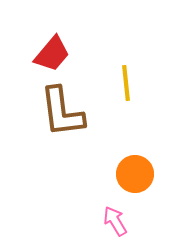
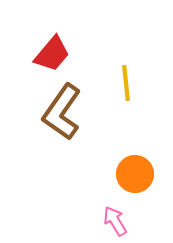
brown L-shape: rotated 42 degrees clockwise
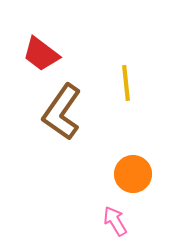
red trapezoid: moved 11 px left; rotated 87 degrees clockwise
orange circle: moved 2 px left
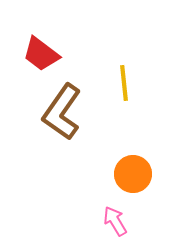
yellow line: moved 2 px left
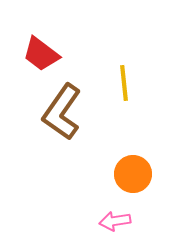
pink arrow: rotated 68 degrees counterclockwise
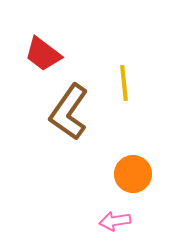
red trapezoid: moved 2 px right
brown L-shape: moved 7 px right
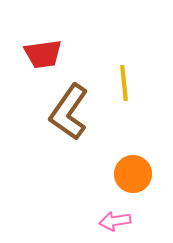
red trapezoid: rotated 45 degrees counterclockwise
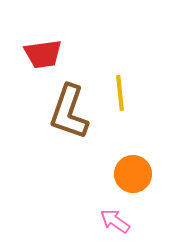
yellow line: moved 4 px left, 10 px down
brown L-shape: rotated 16 degrees counterclockwise
pink arrow: rotated 44 degrees clockwise
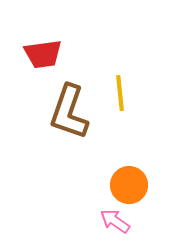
orange circle: moved 4 px left, 11 px down
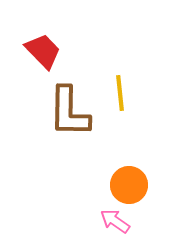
red trapezoid: moved 3 px up; rotated 126 degrees counterclockwise
brown L-shape: rotated 18 degrees counterclockwise
